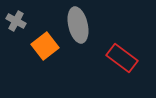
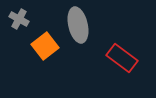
gray cross: moved 3 px right, 2 px up
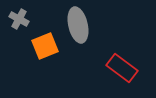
orange square: rotated 16 degrees clockwise
red rectangle: moved 10 px down
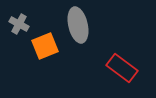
gray cross: moved 5 px down
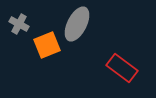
gray ellipse: moved 1 px left, 1 px up; rotated 40 degrees clockwise
orange square: moved 2 px right, 1 px up
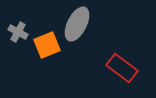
gray cross: moved 1 px left, 8 px down
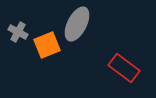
red rectangle: moved 2 px right
